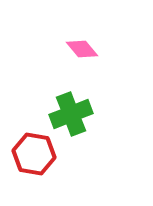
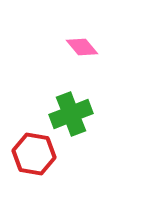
pink diamond: moved 2 px up
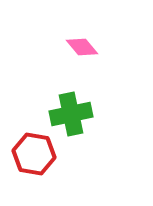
green cross: rotated 9 degrees clockwise
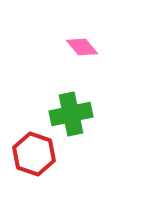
red hexagon: rotated 9 degrees clockwise
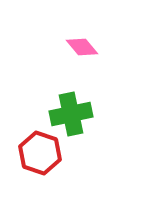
red hexagon: moved 6 px right, 1 px up
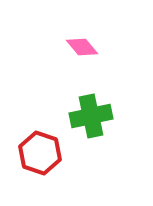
green cross: moved 20 px right, 2 px down
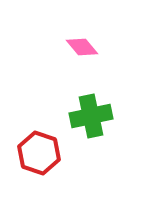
red hexagon: moved 1 px left
